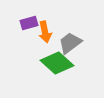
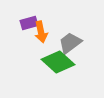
orange arrow: moved 4 px left
green diamond: moved 1 px right, 1 px up
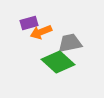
orange arrow: rotated 80 degrees clockwise
gray trapezoid: rotated 25 degrees clockwise
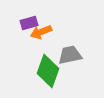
gray trapezoid: moved 12 px down
green diamond: moved 10 px left, 9 px down; rotated 68 degrees clockwise
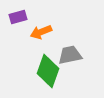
purple rectangle: moved 11 px left, 6 px up
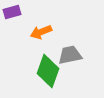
purple rectangle: moved 6 px left, 5 px up
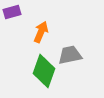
orange arrow: rotated 135 degrees clockwise
green diamond: moved 4 px left
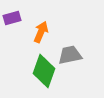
purple rectangle: moved 6 px down
